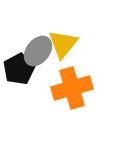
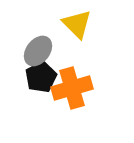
yellow triangle: moved 14 px right, 20 px up; rotated 24 degrees counterclockwise
black pentagon: moved 22 px right, 8 px down
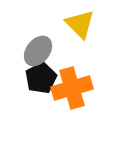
yellow triangle: moved 3 px right
black pentagon: moved 1 px down
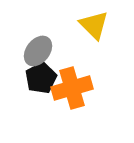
yellow triangle: moved 14 px right, 1 px down
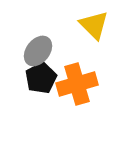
orange cross: moved 5 px right, 4 px up
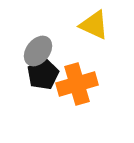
yellow triangle: rotated 20 degrees counterclockwise
black pentagon: moved 2 px right, 4 px up
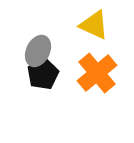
gray ellipse: rotated 12 degrees counterclockwise
orange cross: moved 20 px right, 11 px up; rotated 24 degrees counterclockwise
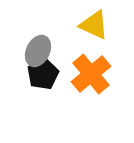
orange cross: moved 6 px left, 1 px down
